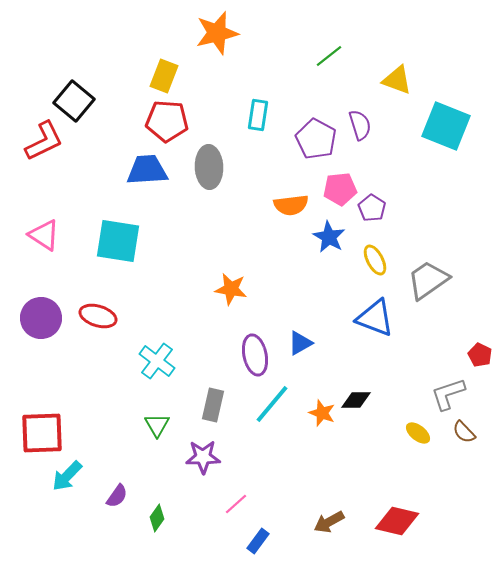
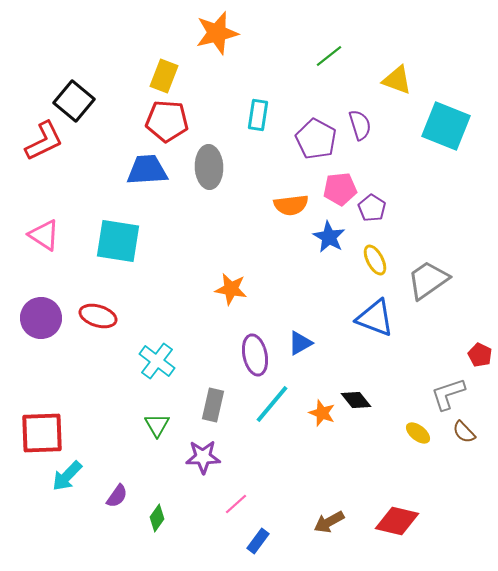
black diamond at (356, 400): rotated 52 degrees clockwise
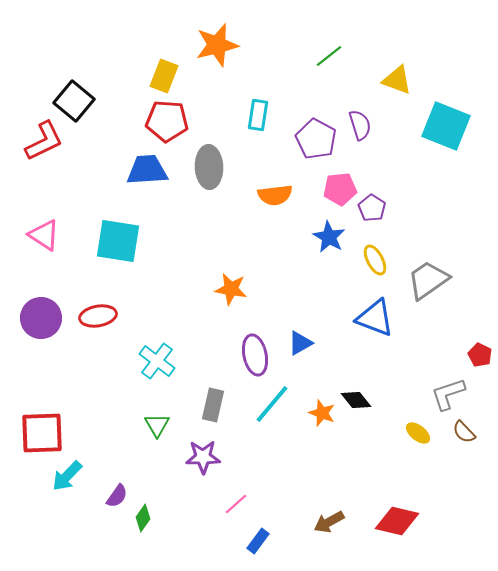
orange star at (217, 33): moved 12 px down
orange semicircle at (291, 205): moved 16 px left, 10 px up
red ellipse at (98, 316): rotated 27 degrees counterclockwise
green diamond at (157, 518): moved 14 px left
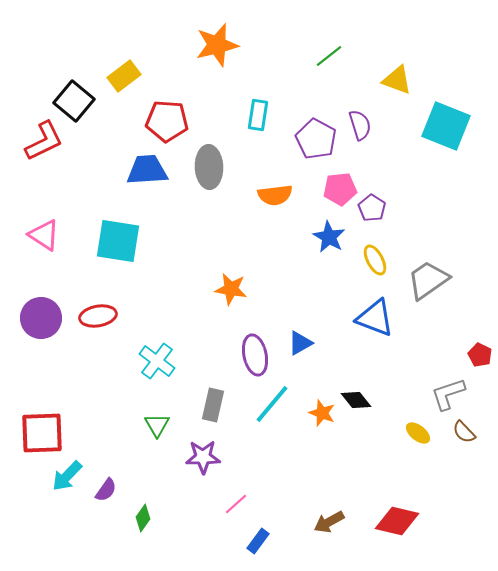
yellow rectangle at (164, 76): moved 40 px left; rotated 32 degrees clockwise
purple semicircle at (117, 496): moved 11 px left, 6 px up
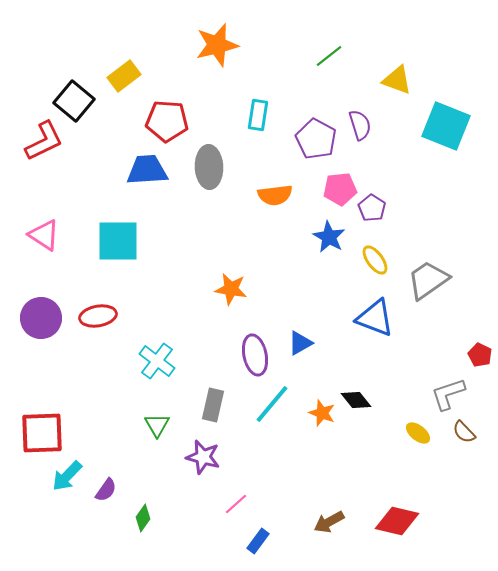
cyan square at (118, 241): rotated 9 degrees counterclockwise
yellow ellipse at (375, 260): rotated 8 degrees counterclockwise
purple star at (203, 457): rotated 16 degrees clockwise
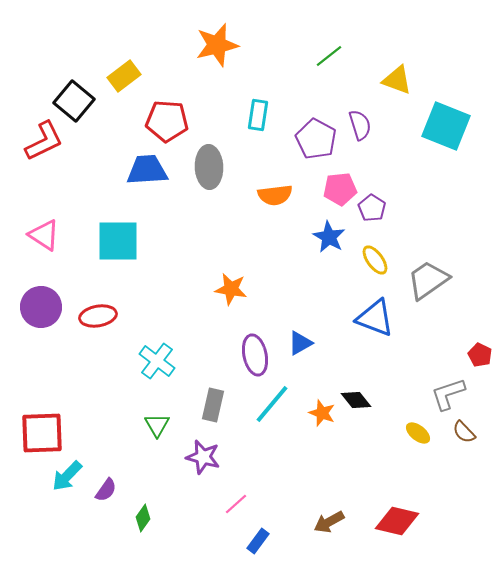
purple circle at (41, 318): moved 11 px up
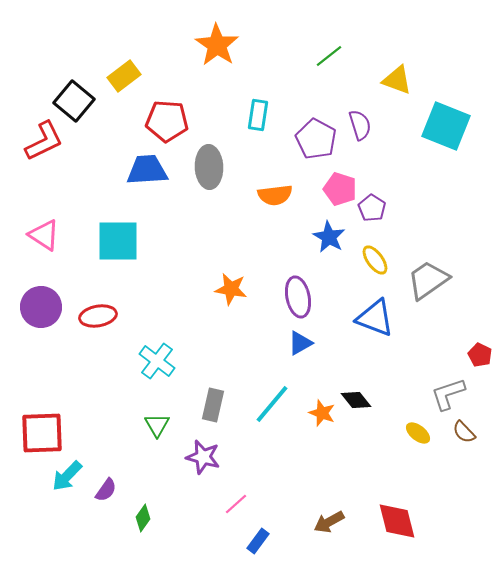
orange star at (217, 45): rotated 24 degrees counterclockwise
pink pentagon at (340, 189): rotated 24 degrees clockwise
purple ellipse at (255, 355): moved 43 px right, 58 px up
red diamond at (397, 521): rotated 63 degrees clockwise
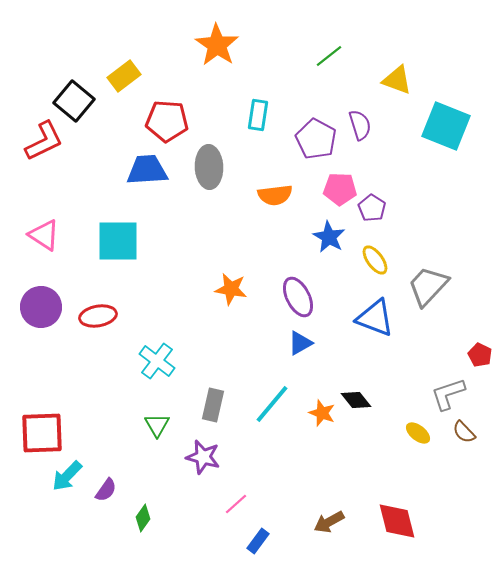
pink pentagon at (340, 189): rotated 16 degrees counterclockwise
gray trapezoid at (428, 280): moved 6 px down; rotated 12 degrees counterclockwise
purple ellipse at (298, 297): rotated 15 degrees counterclockwise
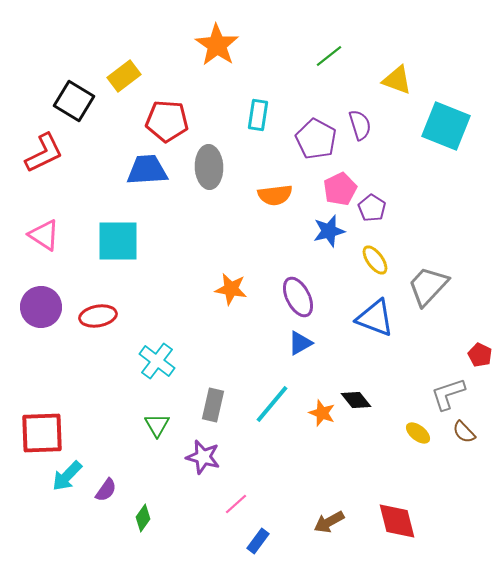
black square at (74, 101): rotated 9 degrees counterclockwise
red L-shape at (44, 141): moved 12 px down
pink pentagon at (340, 189): rotated 28 degrees counterclockwise
blue star at (329, 237): moved 6 px up; rotated 28 degrees clockwise
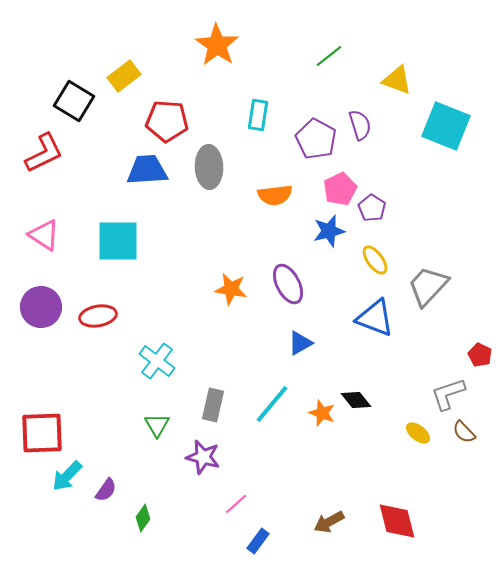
purple ellipse at (298, 297): moved 10 px left, 13 px up
